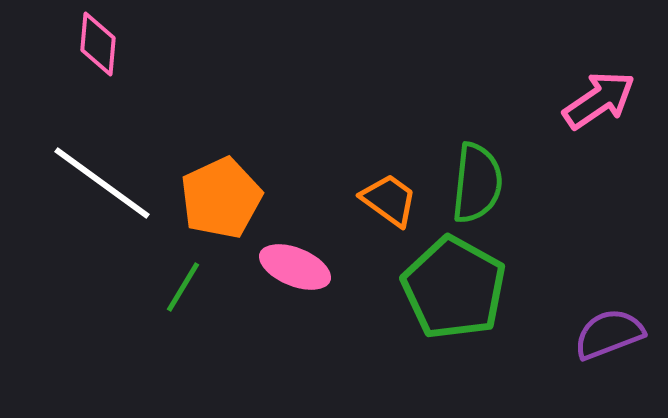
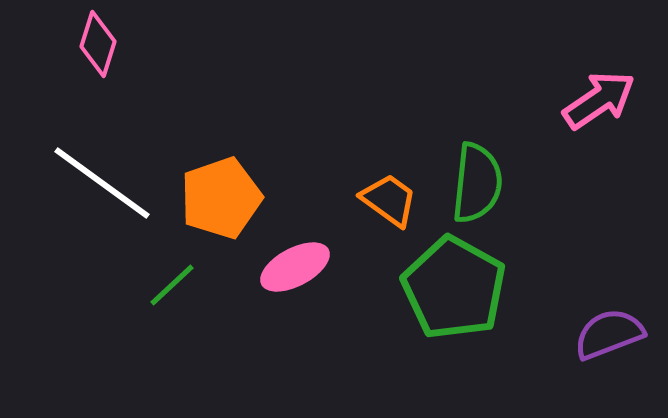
pink diamond: rotated 12 degrees clockwise
orange pentagon: rotated 6 degrees clockwise
pink ellipse: rotated 50 degrees counterclockwise
green line: moved 11 px left, 2 px up; rotated 16 degrees clockwise
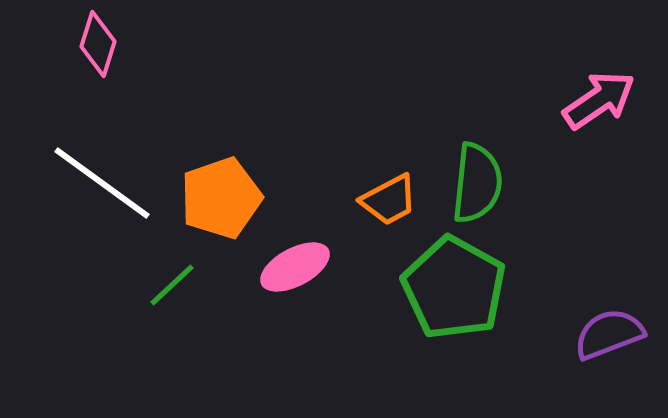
orange trapezoid: rotated 116 degrees clockwise
